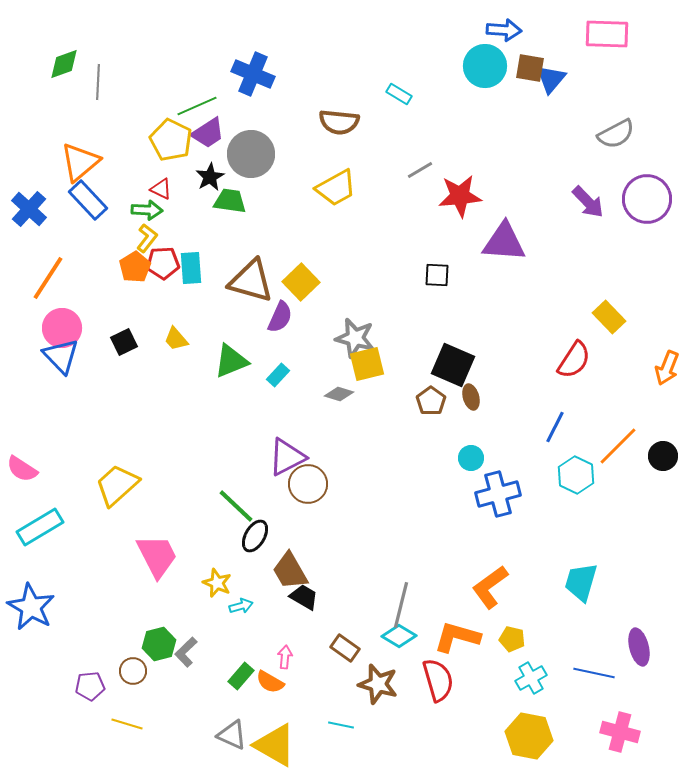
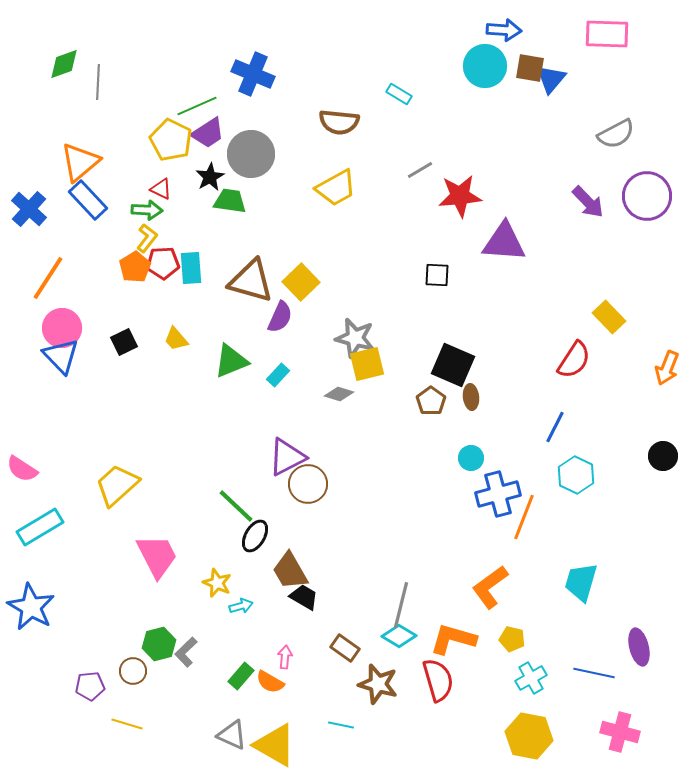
purple circle at (647, 199): moved 3 px up
brown ellipse at (471, 397): rotated 10 degrees clockwise
orange line at (618, 446): moved 94 px left, 71 px down; rotated 24 degrees counterclockwise
orange L-shape at (457, 637): moved 4 px left, 2 px down
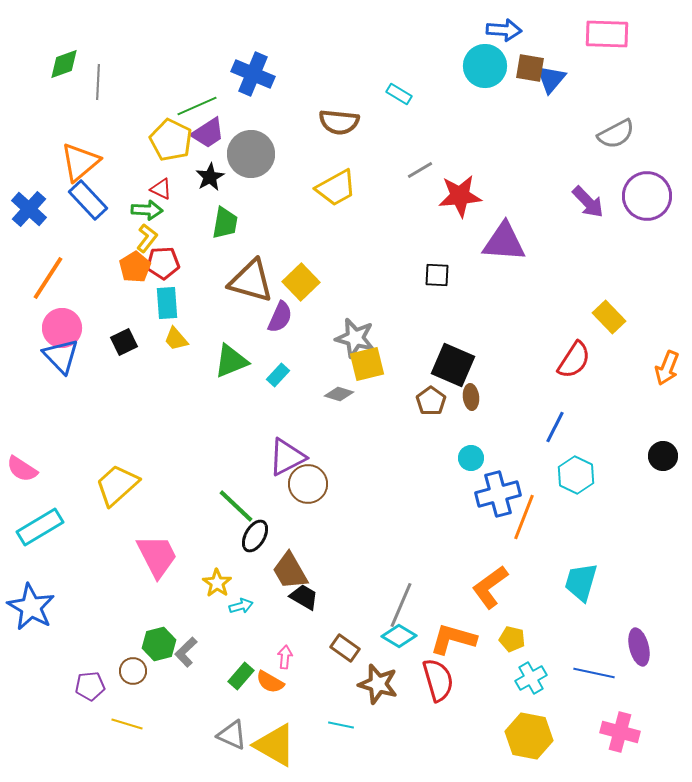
green trapezoid at (230, 201): moved 5 px left, 22 px down; rotated 92 degrees clockwise
cyan rectangle at (191, 268): moved 24 px left, 35 px down
yellow star at (217, 583): rotated 12 degrees clockwise
gray line at (401, 605): rotated 9 degrees clockwise
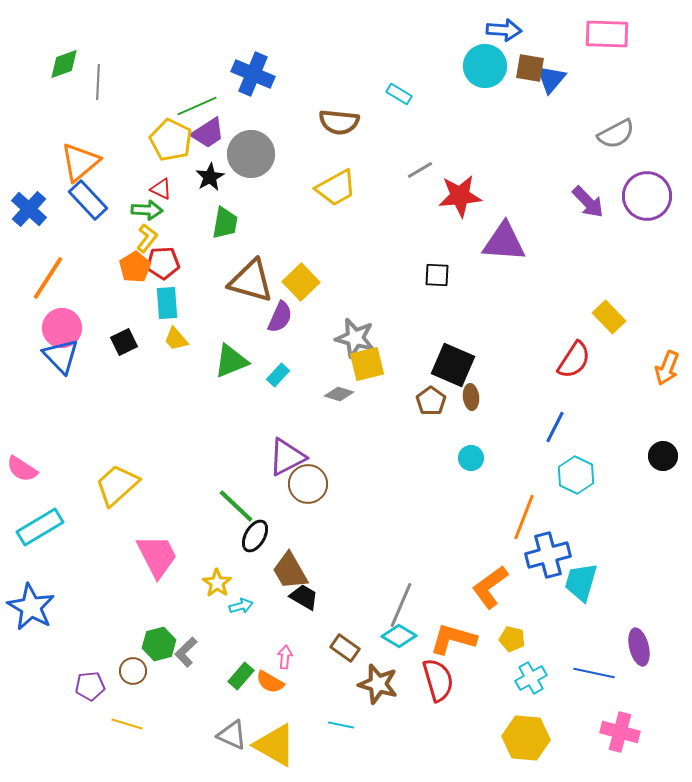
blue cross at (498, 494): moved 50 px right, 61 px down
yellow hexagon at (529, 736): moved 3 px left, 2 px down; rotated 6 degrees counterclockwise
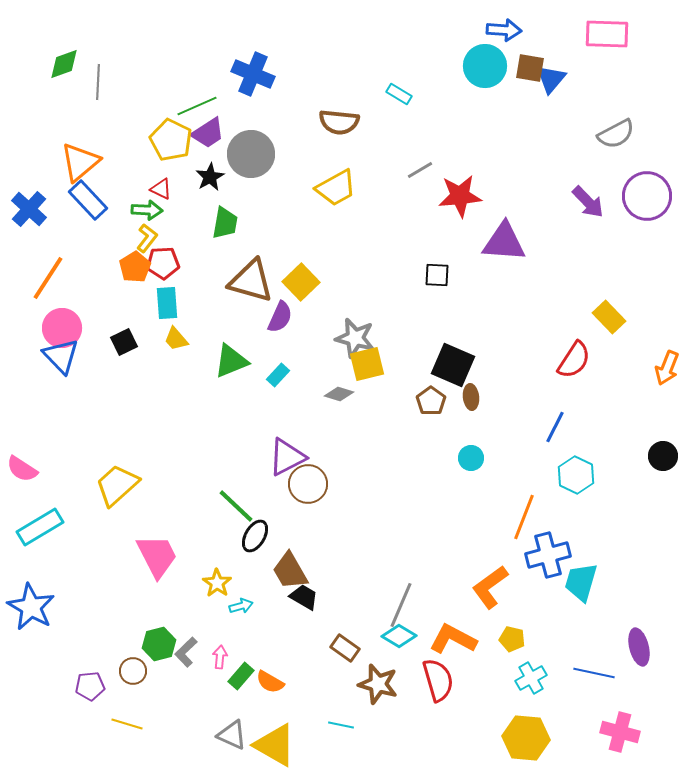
orange L-shape at (453, 639): rotated 12 degrees clockwise
pink arrow at (285, 657): moved 65 px left
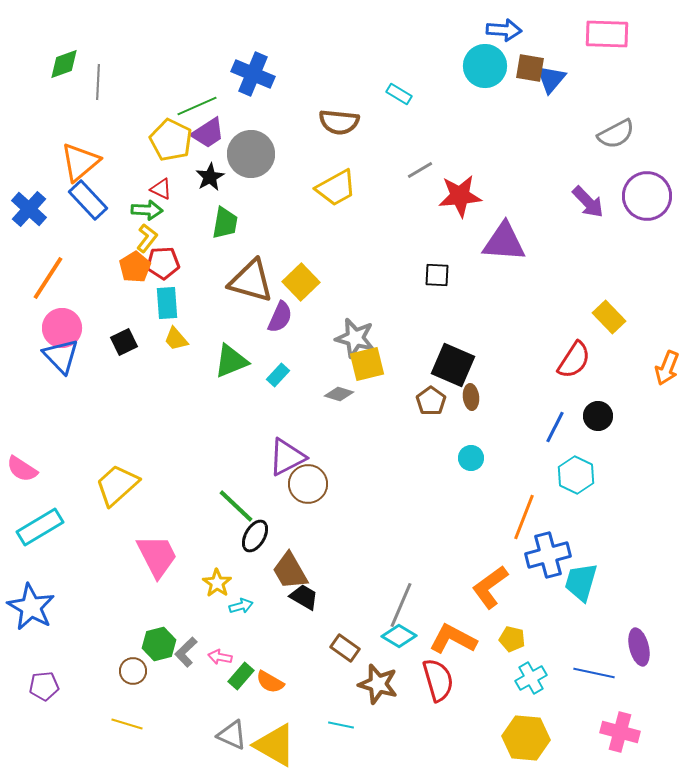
black circle at (663, 456): moved 65 px left, 40 px up
pink arrow at (220, 657): rotated 85 degrees counterclockwise
purple pentagon at (90, 686): moved 46 px left
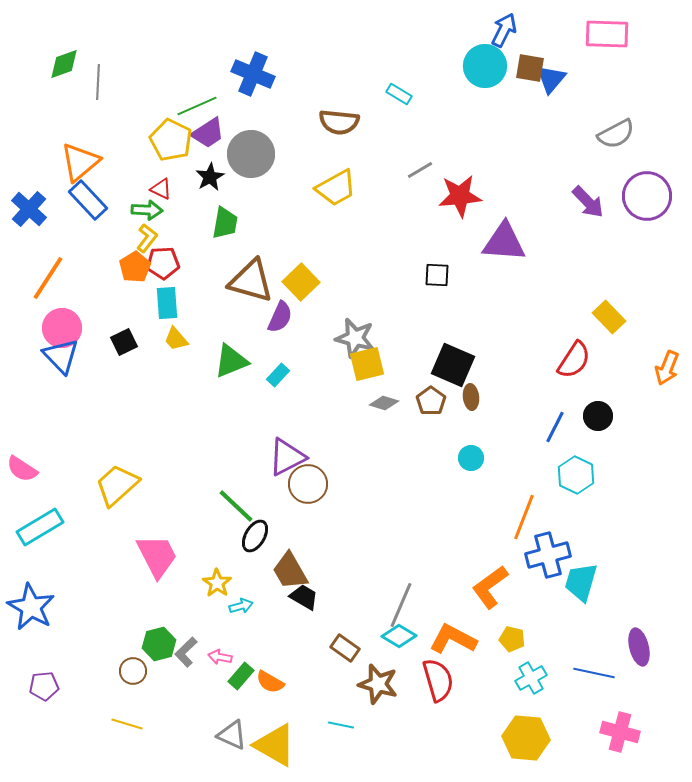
blue arrow at (504, 30): rotated 68 degrees counterclockwise
gray diamond at (339, 394): moved 45 px right, 9 px down
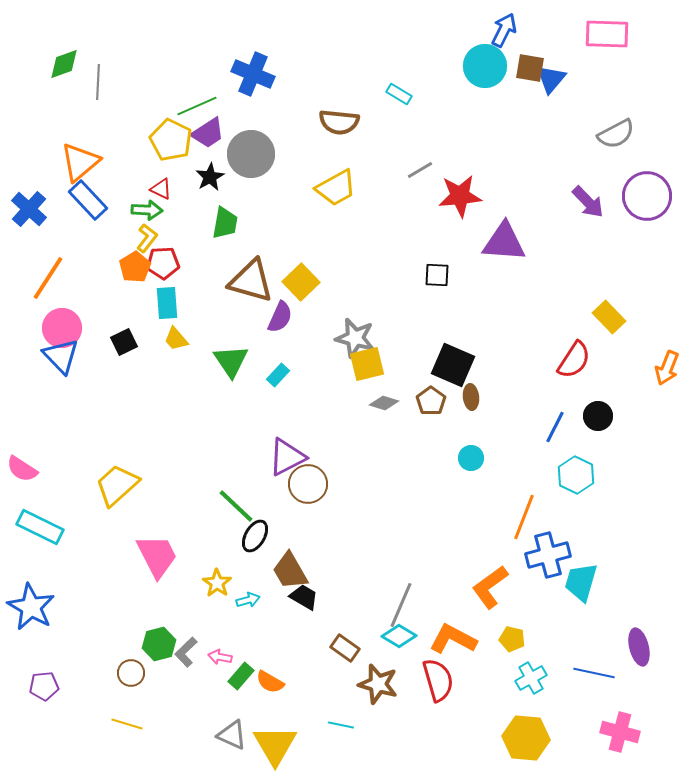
green triangle at (231, 361): rotated 42 degrees counterclockwise
cyan rectangle at (40, 527): rotated 57 degrees clockwise
cyan arrow at (241, 606): moved 7 px right, 6 px up
brown circle at (133, 671): moved 2 px left, 2 px down
yellow triangle at (275, 745): rotated 30 degrees clockwise
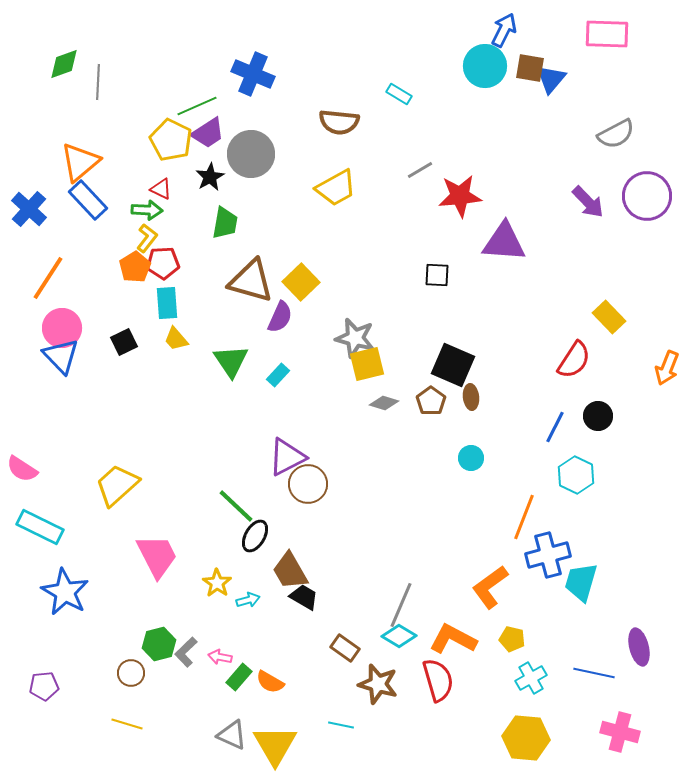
blue star at (31, 607): moved 34 px right, 15 px up
green rectangle at (241, 676): moved 2 px left, 1 px down
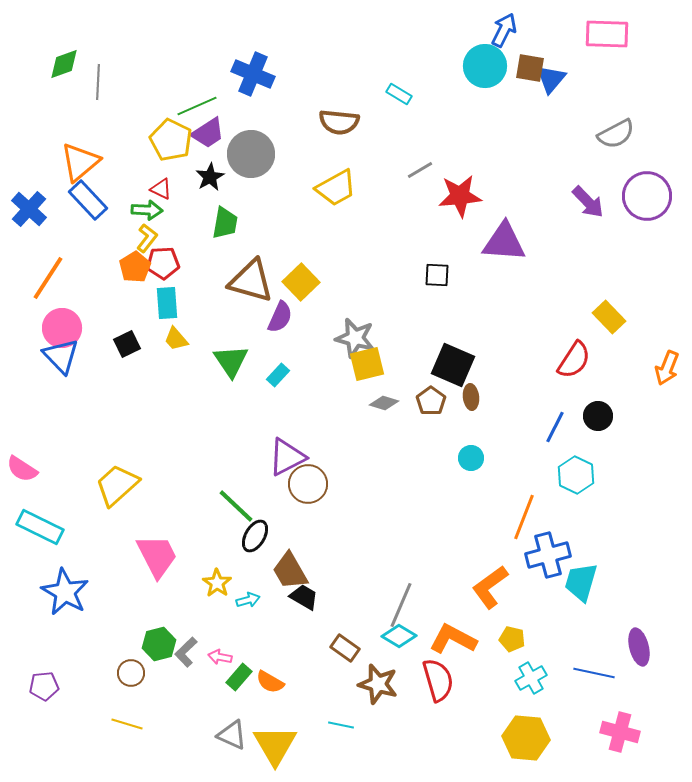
black square at (124, 342): moved 3 px right, 2 px down
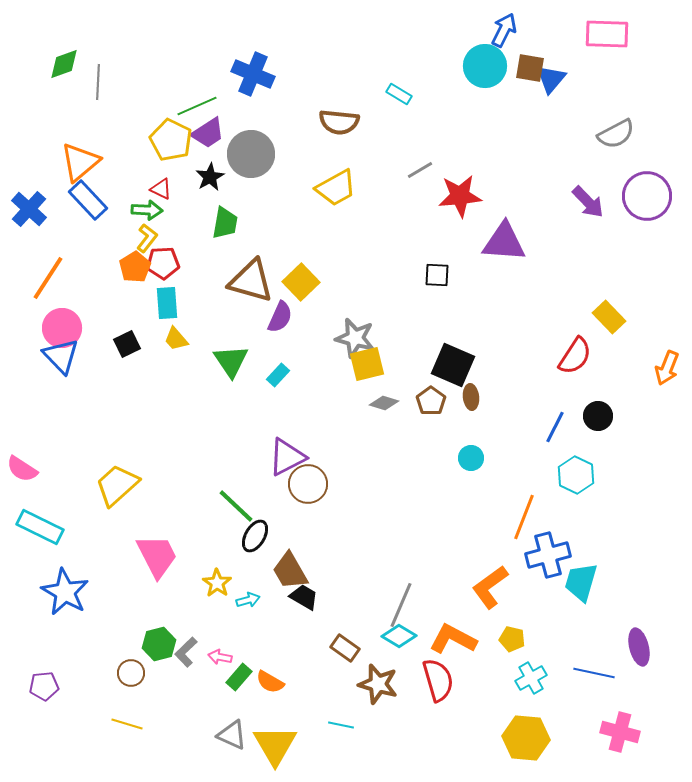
red semicircle at (574, 360): moved 1 px right, 4 px up
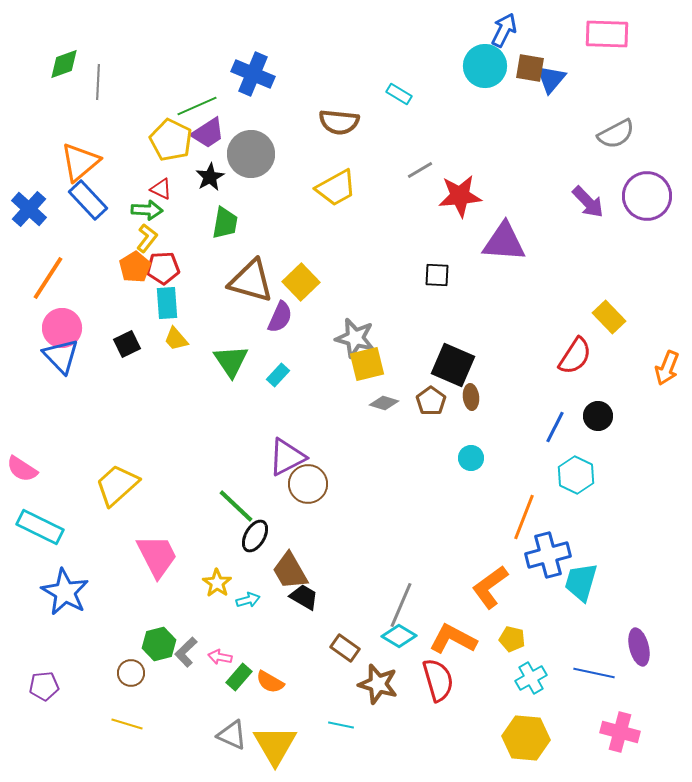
red pentagon at (163, 263): moved 5 px down
